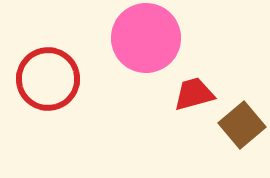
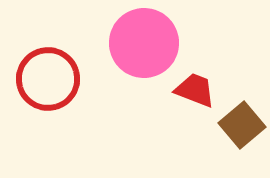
pink circle: moved 2 px left, 5 px down
red trapezoid: moved 1 px right, 4 px up; rotated 36 degrees clockwise
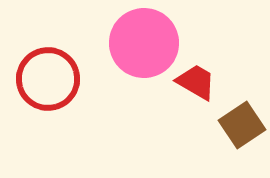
red trapezoid: moved 1 px right, 8 px up; rotated 9 degrees clockwise
brown square: rotated 6 degrees clockwise
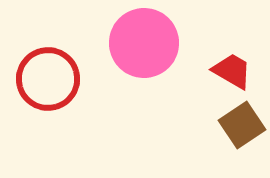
red trapezoid: moved 36 px right, 11 px up
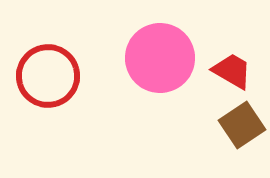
pink circle: moved 16 px right, 15 px down
red circle: moved 3 px up
